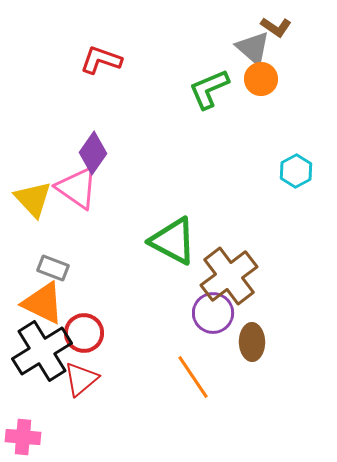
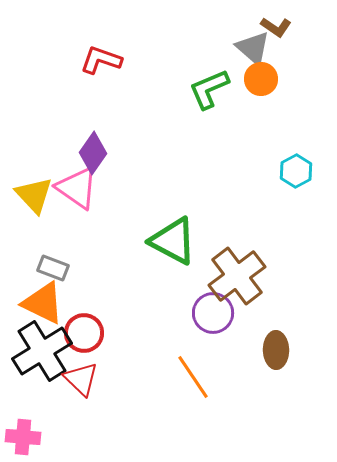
yellow triangle: moved 1 px right, 4 px up
brown cross: moved 8 px right
brown ellipse: moved 24 px right, 8 px down
red triangle: rotated 36 degrees counterclockwise
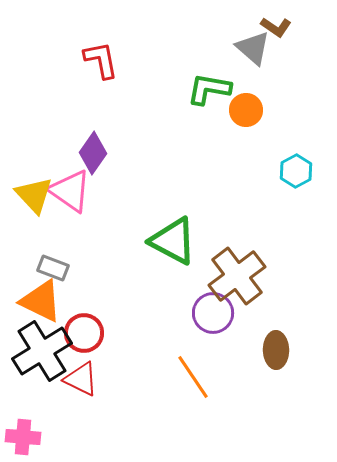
red L-shape: rotated 60 degrees clockwise
orange circle: moved 15 px left, 31 px down
green L-shape: rotated 33 degrees clockwise
pink triangle: moved 7 px left, 3 px down
orange triangle: moved 2 px left, 2 px up
red triangle: rotated 18 degrees counterclockwise
